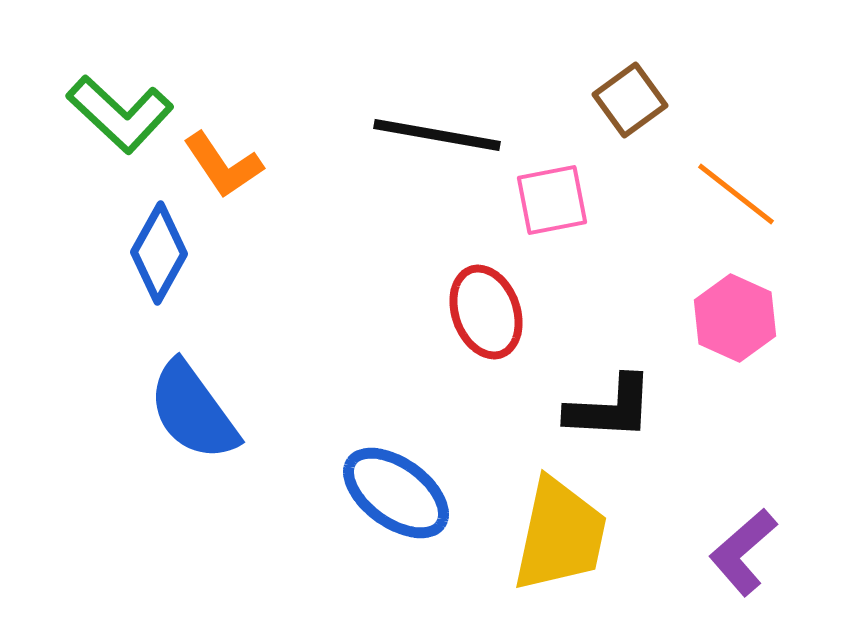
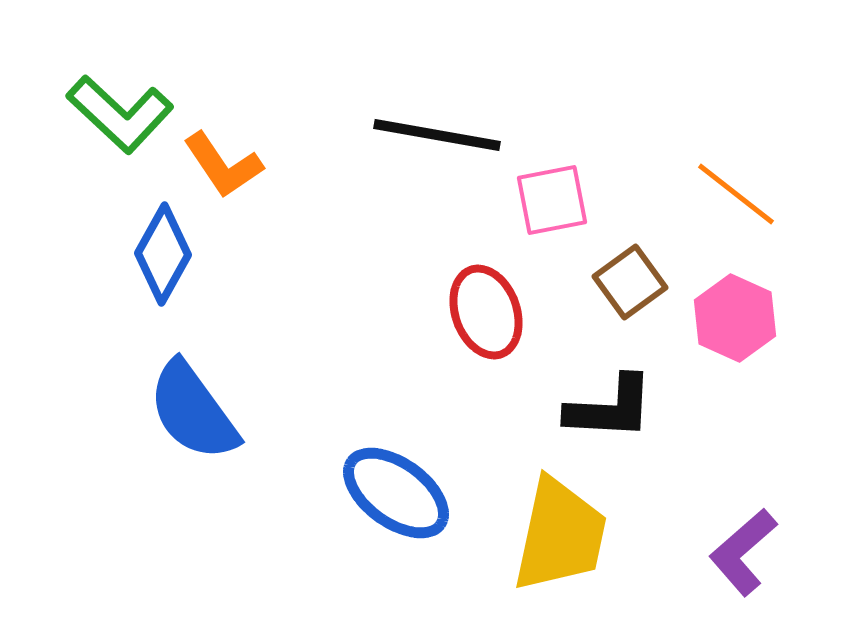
brown square: moved 182 px down
blue diamond: moved 4 px right, 1 px down
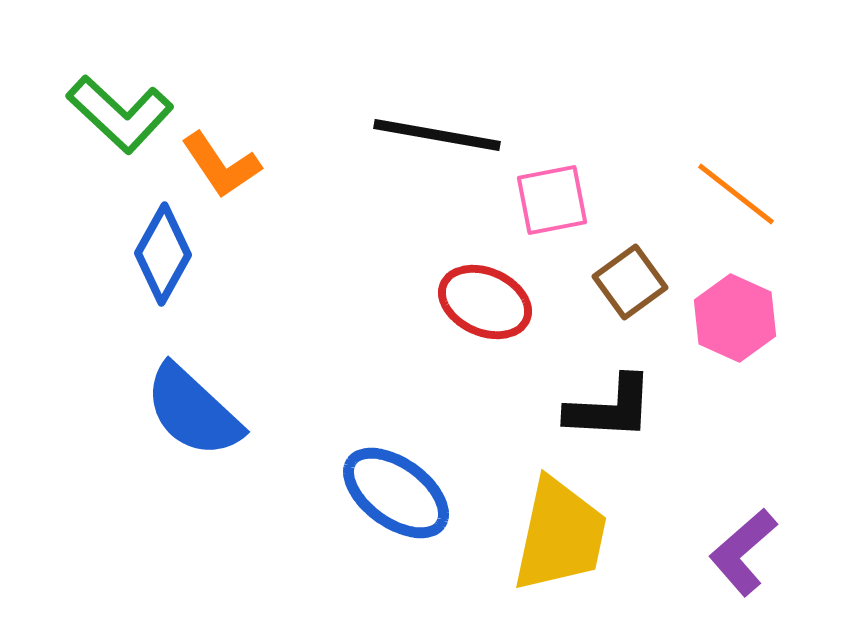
orange L-shape: moved 2 px left
red ellipse: moved 1 px left, 10 px up; rotated 46 degrees counterclockwise
blue semicircle: rotated 11 degrees counterclockwise
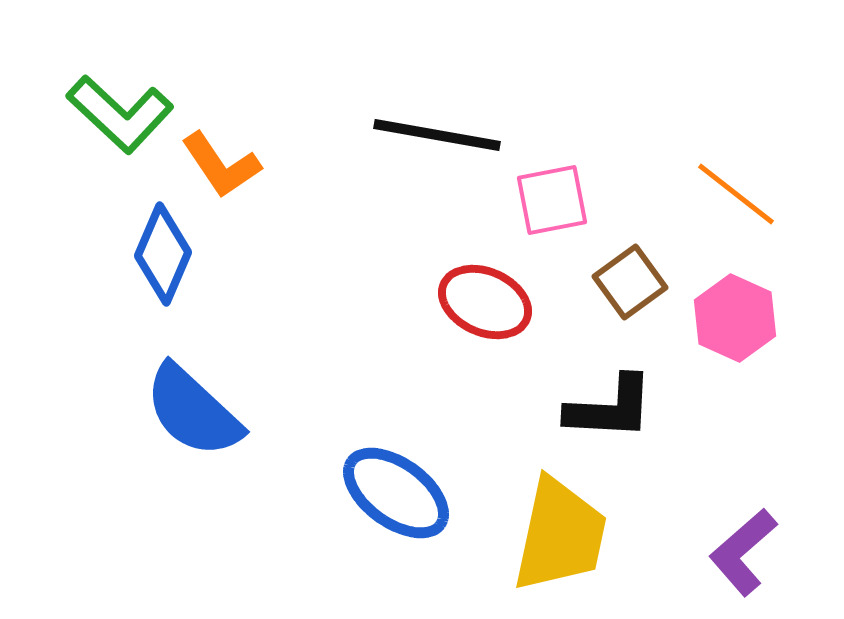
blue diamond: rotated 6 degrees counterclockwise
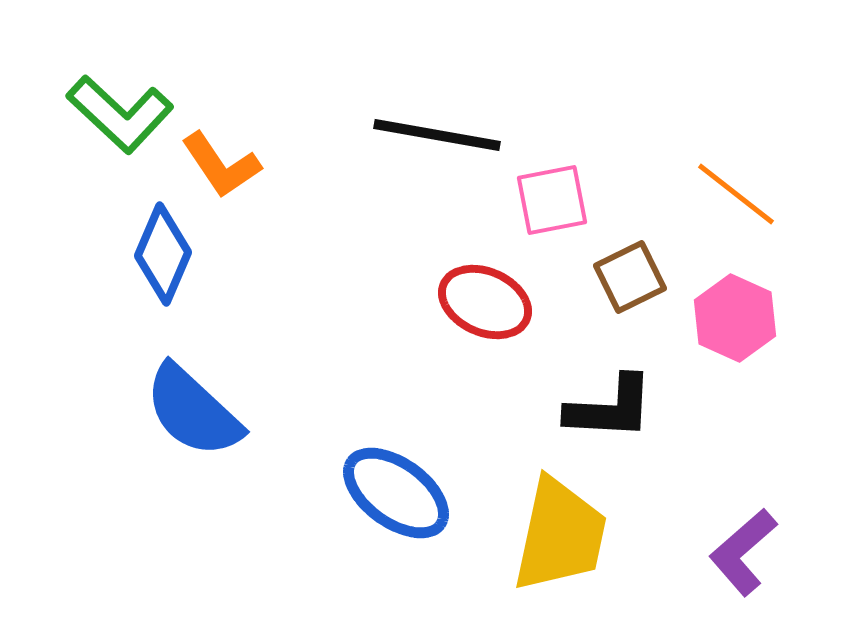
brown square: moved 5 px up; rotated 10 degrees clockwise
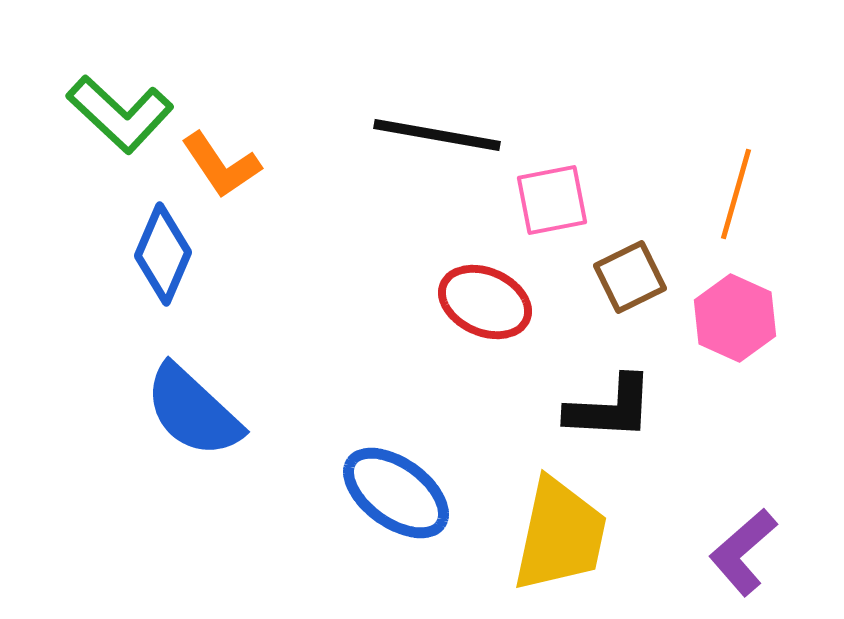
orange line: rotated 68 degrees clockwise
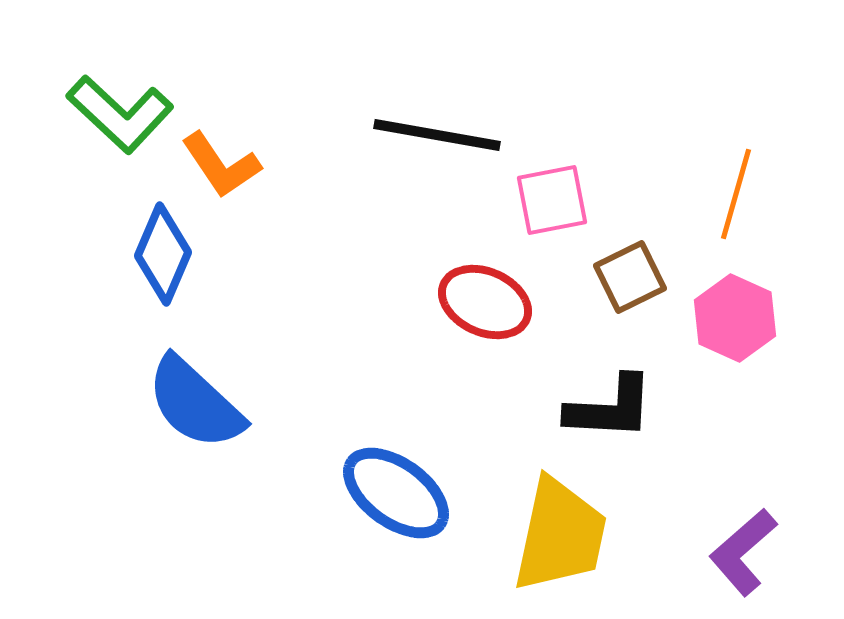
blue semicircle: moved 2 px right, 8 px up
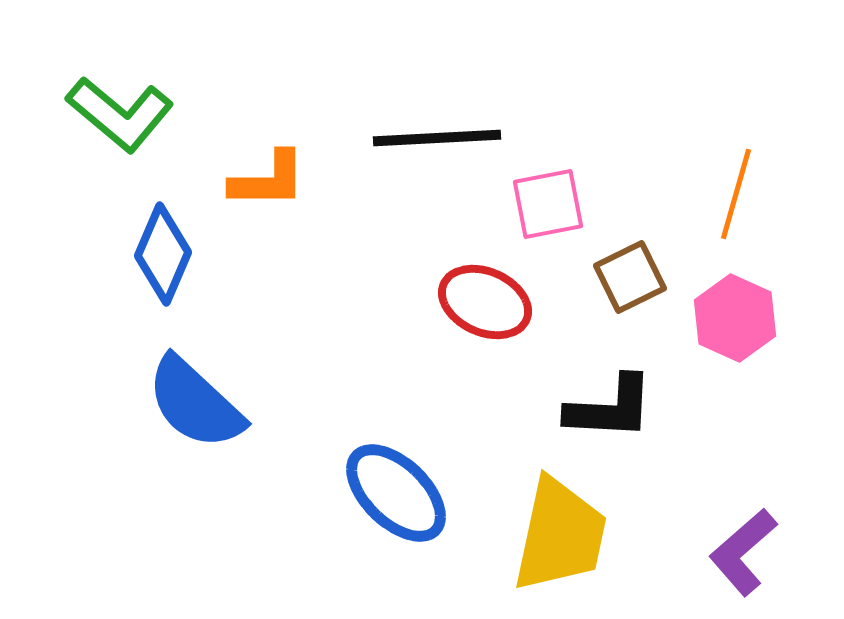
green L-shape: rotated 3 degrees counterclockwise
black line: moved 3 px down; rotated 13 degrees counterclockwise
orange L-shape: moved 47 px right, 15 px down; rotated 56 degrees counterclockwise
pink square: moved 4 px left, 4 px down
blue ellipse: rotated 8 degrees clockwise
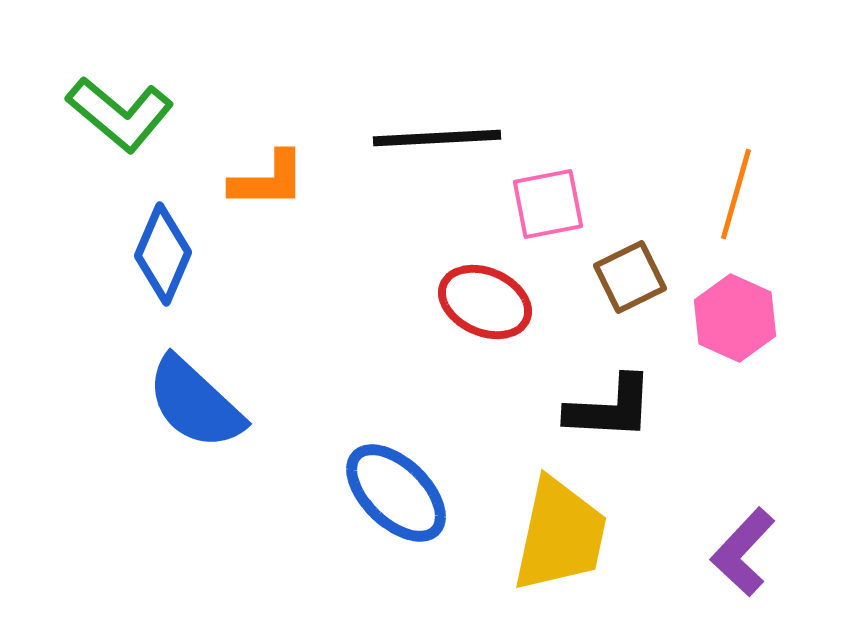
purple L-shape: rotated 6 degrees counterclockwise
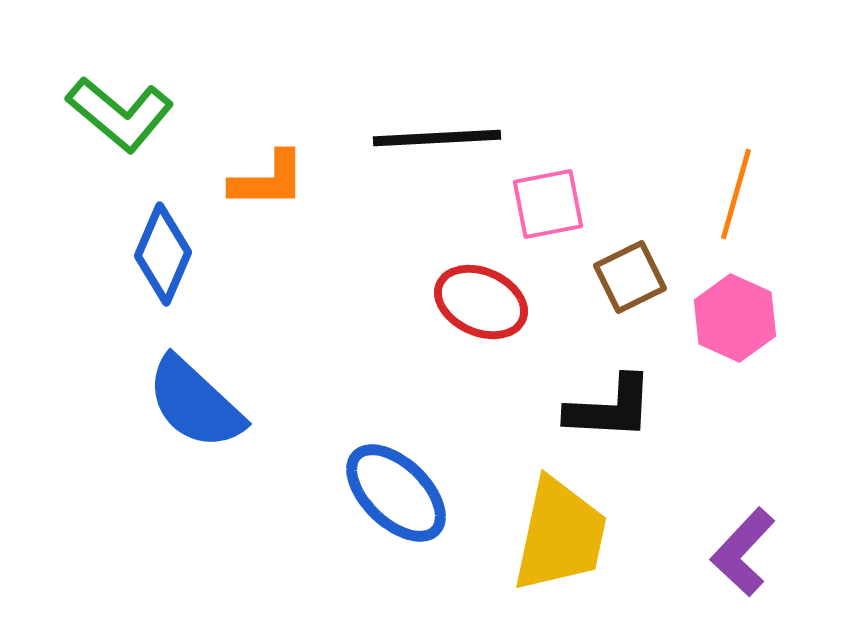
red ellipse: moved 4 px left
